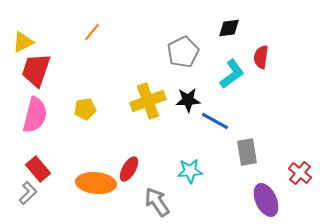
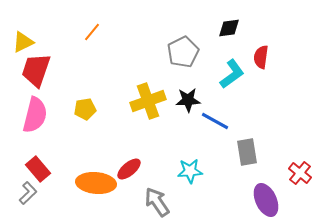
red ellipse: rotated 20 degrees clockwise
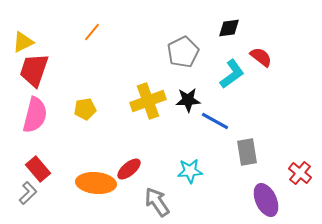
red semicircle: rotated 120 degrees clockwise
red trapezoid: moved 2 px left
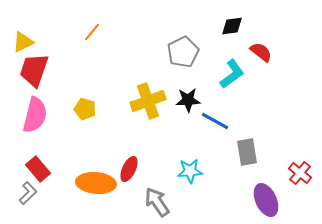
black diamond: moved 3 px right, 2 px up
red semicircle: moved 5 px up
yellow pentagon: rotated 25 degrees clockwise
red ellipse: rotated 25 degrees counterclockwise
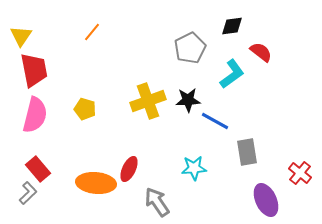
yellow triangle: moved 2 px left, 6 px up; rotated 30 degrees counterclockwise
gray pentagon: moved 7 px right, 4 px up
red trapezoid: rotated 150 degrees clockwise
cyan star: moved 4 px right, 3 px up
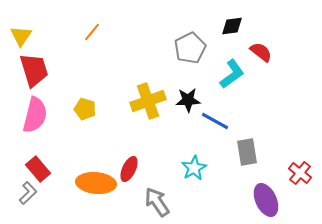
red trapezoid: rotated 6 degrees counterclockwise
cyan star: rotated 25 degrees counterclockwise
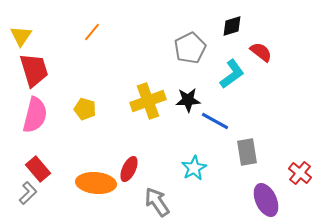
black diamond: rotated 10 degrees counterclockwise
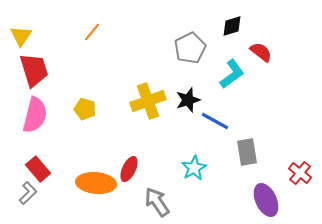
black star: rotated 15 degrees counterclockwise
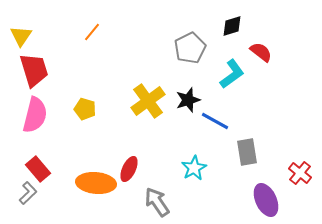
yellow cross: rotated 16 degrees counterclockwise
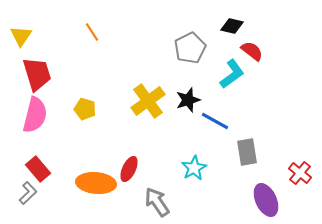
black diamond: rotated 30 degrees clockwise
orange line: rotated 72 degrees counterclockwise
red semicircle: moved 9 px left, 1 px up
red trapezoid: moved 3 px right, 4 px down
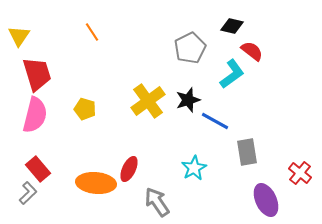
yellow triangle: moved 2 px left
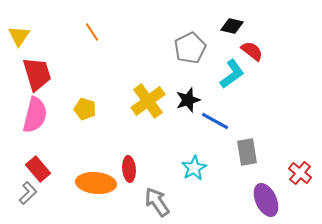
red ellipse: rotated 30 degrees counterclockwise
